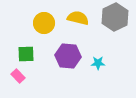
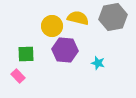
gray hexagon: moved 2 px left; rotated 16 degrees clockwise
yellow circle: moved 8 px right, 3 px down
purple hexagon: moved 3 px left, 6 px up
cyan star: rotated 16 degrees clockwise
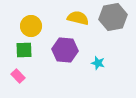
yellow circle: moved 21 px left
green square: moved 2 px left, 4 px up
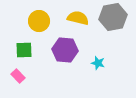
yellow circle: moved 8 px right, 5 px up
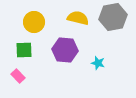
yellow circle: moved 5 px left, 1 px down
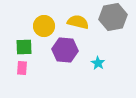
yellow semicircle: moved 4 px down
yellow circle: moved 10 px right, 4 px down
green square: moved 3 px up
cyan star: rotated 16 degrees clockwise
pink rectangle: moved 4 px right, 8 px up; rotated 48 degrees clockwise
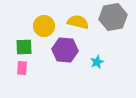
cyan star: moved 1 px left, 1 px up; rotated 16 degrees clockwise
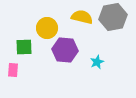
yellow semicircle: moved 4 px right, 5 px up
yellow circle: moved 3 px right, 2 px down
pink rectangle: moved 9 px left, 2 px down
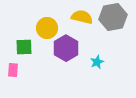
purple hexagon: moved 1 px right, 2 px up; rotated 25 degrees clockwise
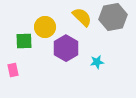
yellow semicircle: rotated 30 degrees clockwise
yellow circle: moved 2 px left, 1 px up
green square: moved 6 px up
cyan star: rotated 16 degrees clockwise
pink rectangle: rotated 16 degrees counterclockwise
